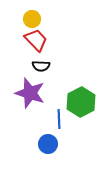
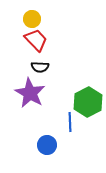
black semicircle: moved 1 px left, 1 px down
purple star: rotated 12 degrees clockwise
green hexagon: moved 7 px right
blue line: moved 11 px right, 3 px down
blue circle: moved 1 px left, 1 px down
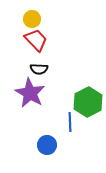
black semicircle: moved 1 px left, 2 px down
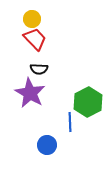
red trapezoid: moved 1 px left, 1 px up
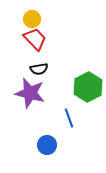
black semicircle: rotated 12 degrees counterclockwise
purple star: rotated 16 degrees counterclockwise
green hexagon: moved 15 px up
blue line: moved 1 px left, 4 px up; rotated 18 degrees counterclockwise
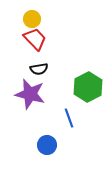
purple star: moved 1 px down
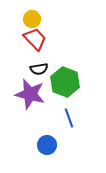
green hexagon: moved 23 px left, 5 px up; rotated 12 degrees counterclockwise
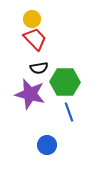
black semicircle: moved 1 px up
green hexagon: rotated 20 degrees counterclockwise
blue line: moved 6 px up
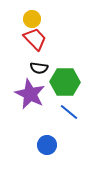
black semicircle: rotated 18 degrees clockwise
purple star: rotated 12 degrees clockwise
blue line: rotated 30 degrees counterclockwise
